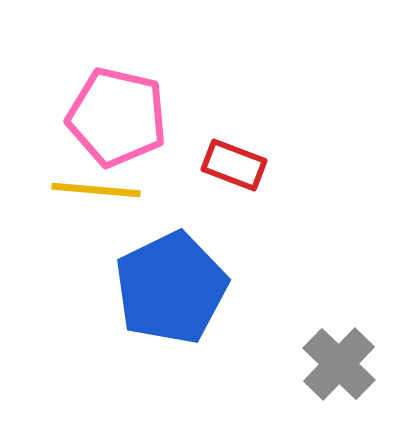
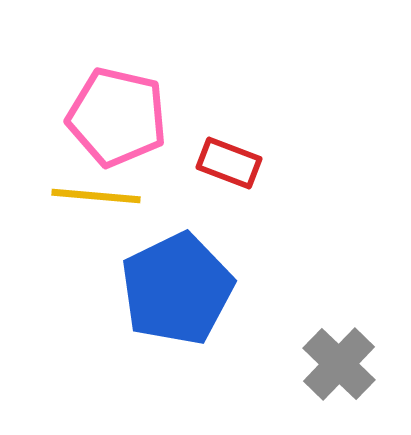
red rectangle: moved 5 px left, 2 px up
yellow line: moved 6 px down
blue pentagon: moved 6 px right, 1 px down
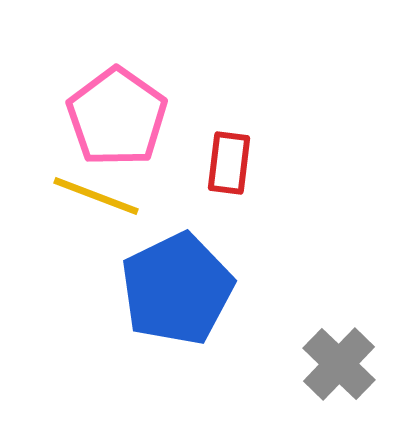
pink pentagon: rotated 22 degrees clockwise
red rectangle: rotated 76 degrees clockwise
yellow line: rotated 16 degrees clockwise
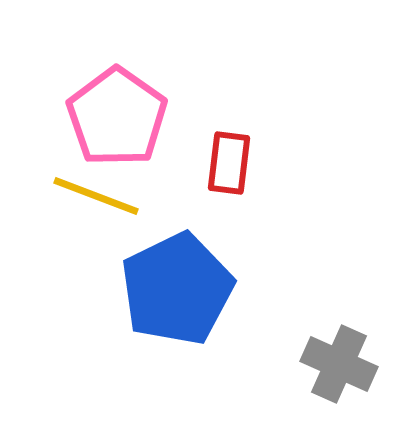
gray cross: rotated 20 degrees counterclockwise
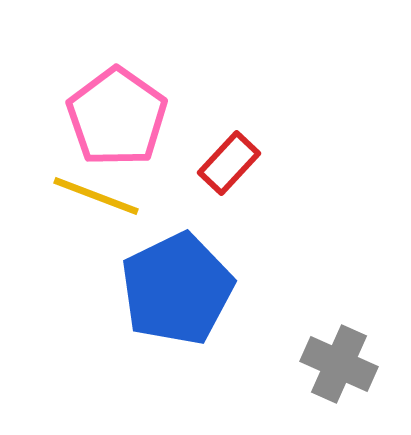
red rectangle: rotated 36 degrees clockwise
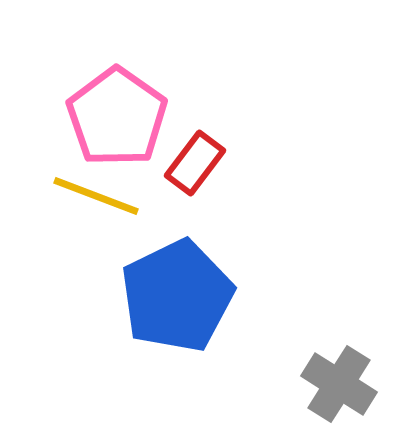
red rectangle: moved 34 px left; rotated 6 degrees counterclockwise
blue pentagon: moved 7 px down
gray cross: moved 20 px down; rotated 8 degrees clockwise
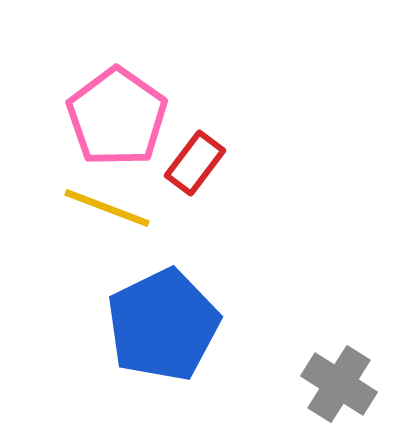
yellow line: moved 11 px right, 12 px down
blue pentagon: moved 14 px left, 29 px down
